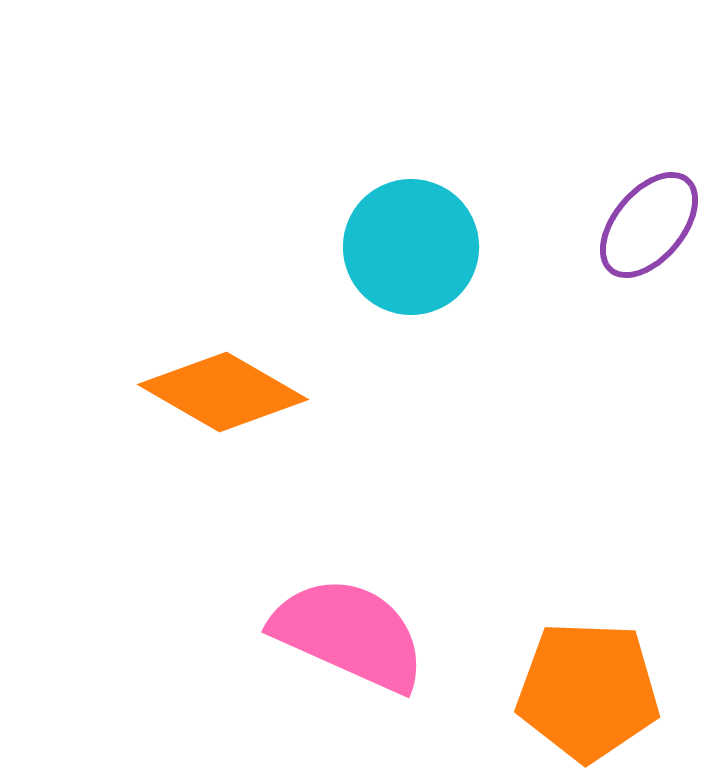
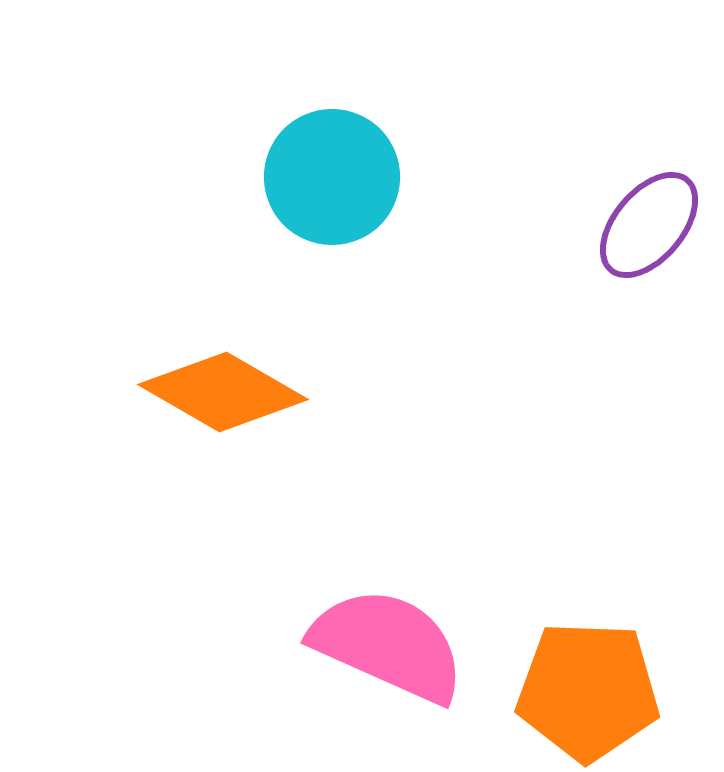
cyan circle: moved 79 px left, 70 px up
pink semicircle: moved 39 px right, 11 px down
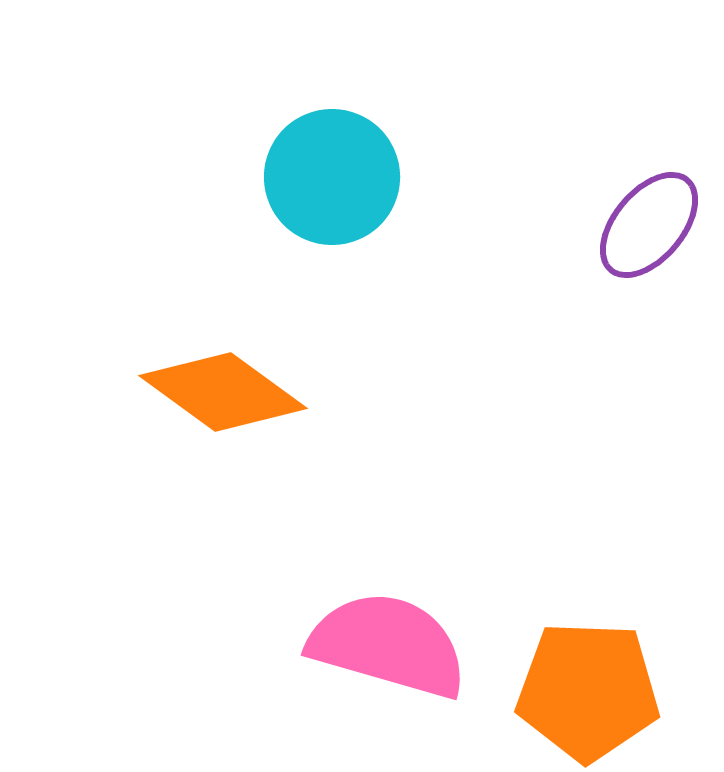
orange diamond: rotated 6 degrees clockwise
pink semicircle: rotated 8 degrees counterclockwise
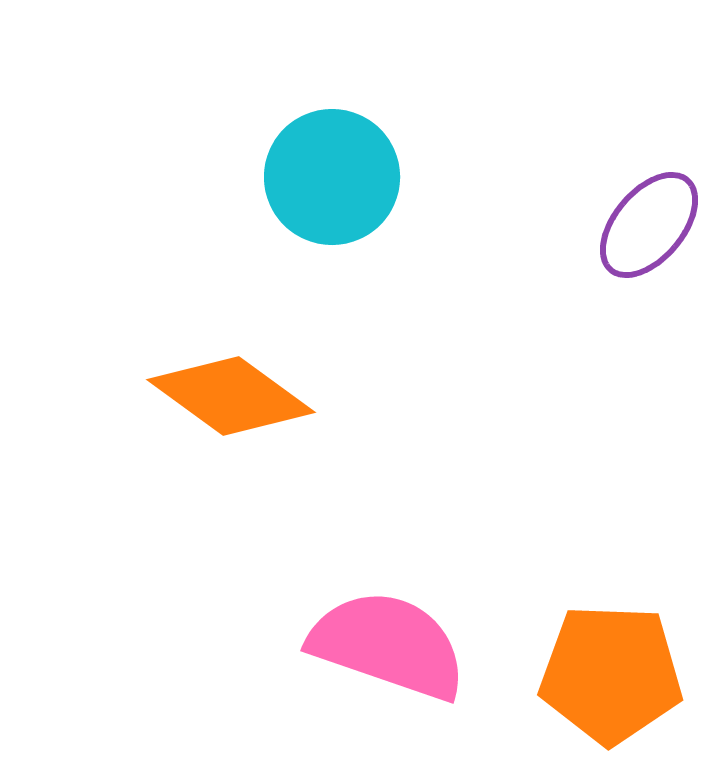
orange diamond: moved 8 px right, 4 px down
pink semicircle: rotated 3 degrees clockwise
orange pentagon: moved 23 px right, 17 px up
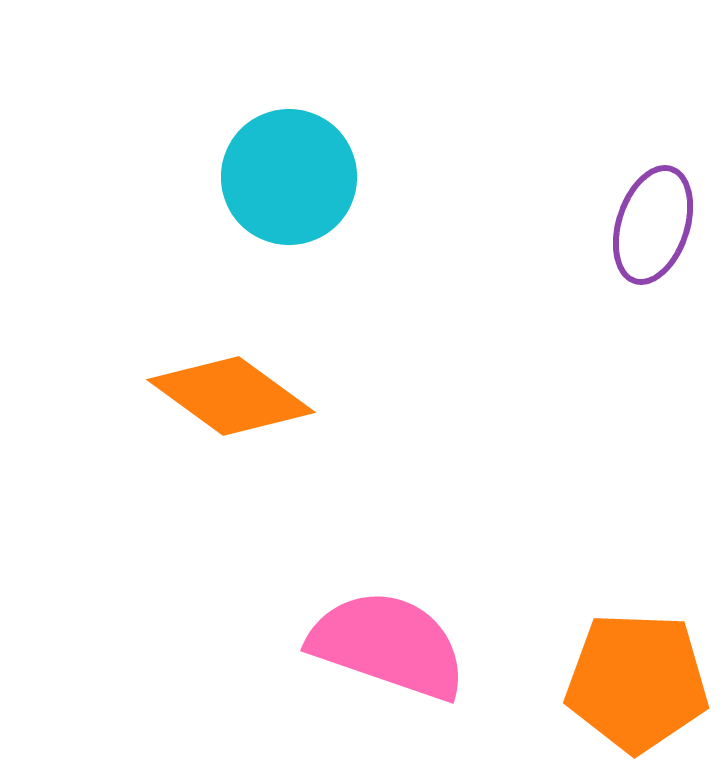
cyan circle: moved 43 px left
purple ellipse: moved 4 px right; rotated 22 degrees counterclockwise
orange pentagon: moved 26 px right, 8 px down
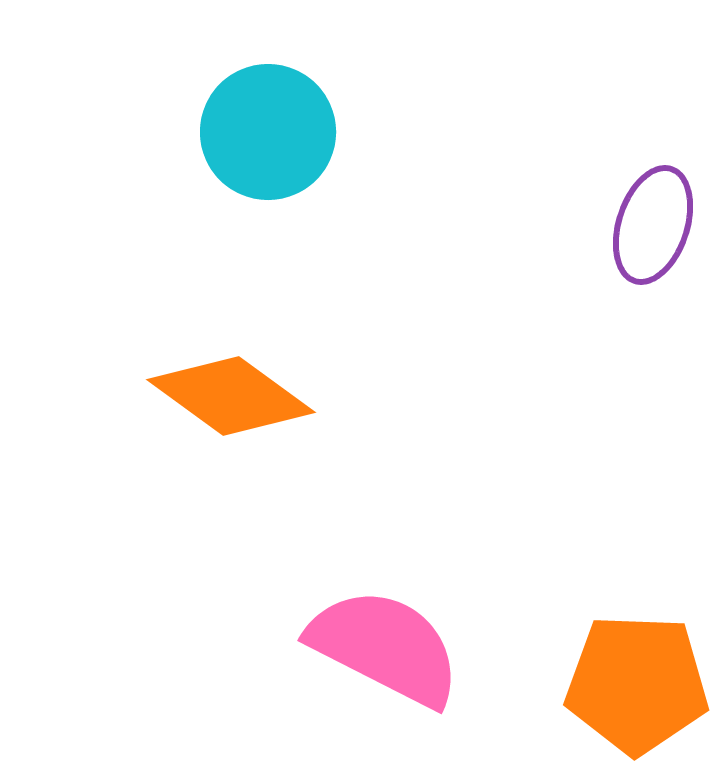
cyan circle: moved 21 px left, 45 px up
pink semicircle: moved 3 px left, 2 px down; rotated 8 degrees clockwise
orange pentagon: moved 2 px down
